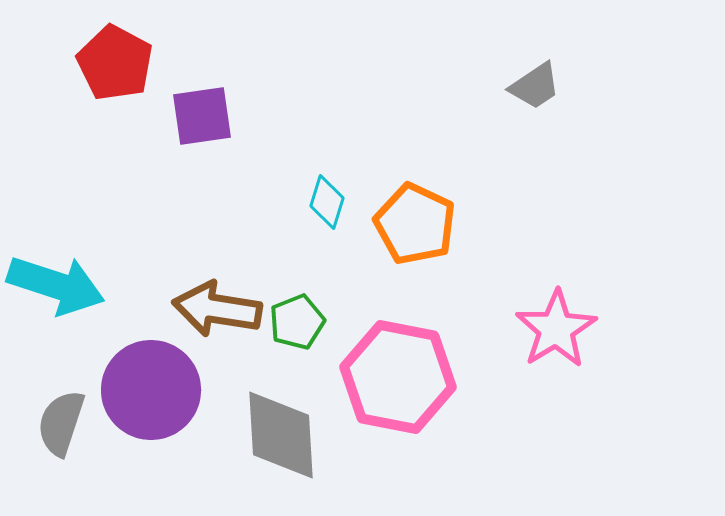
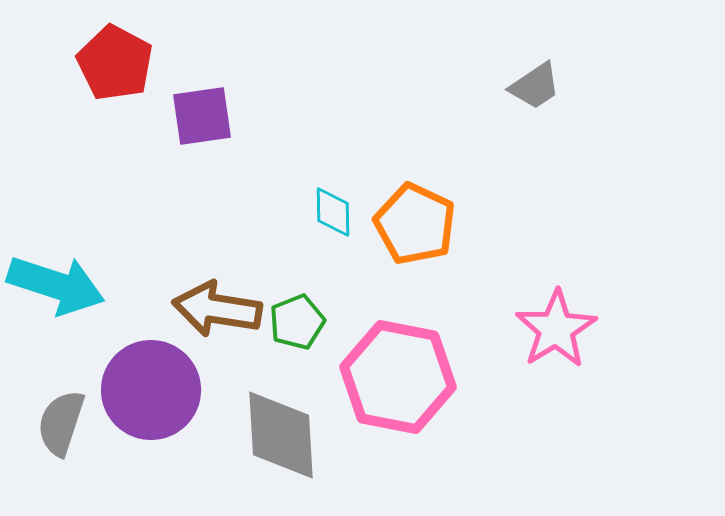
cyan diamond: moved 6 px right, 10 px down; rotated 18 degrees counterclockwise
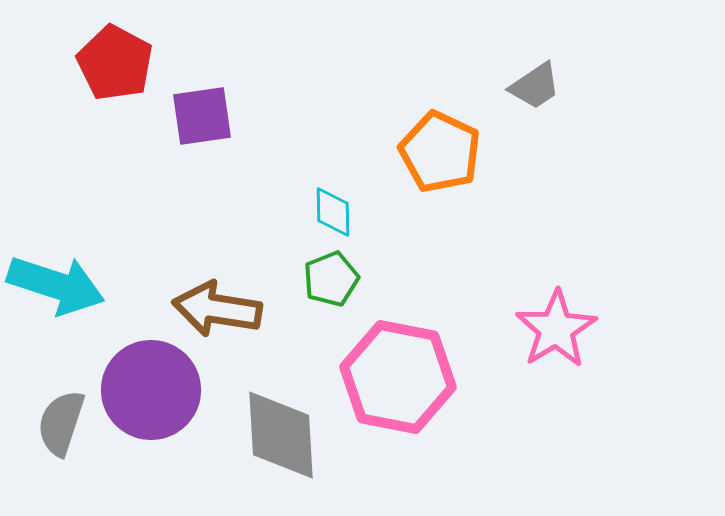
orange pentagon: moved 25 px right, 72 px up
green pentagon: moved 34 px right, 43 px up
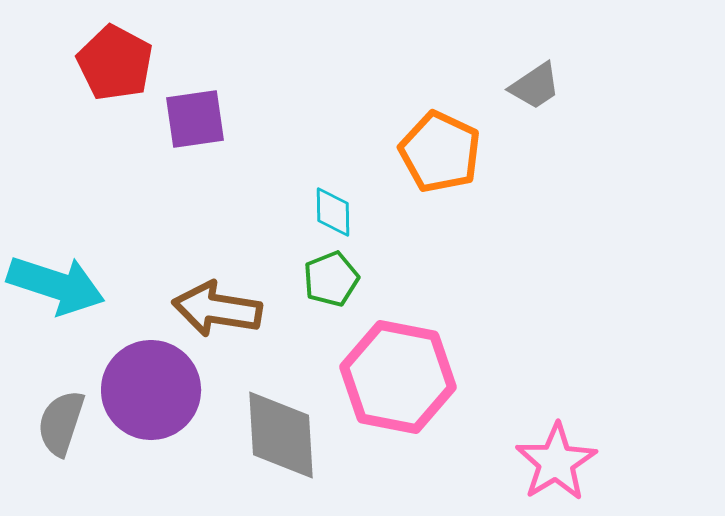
purple square: moved 7 px left, 3 px down
pink star: moved 133 px down
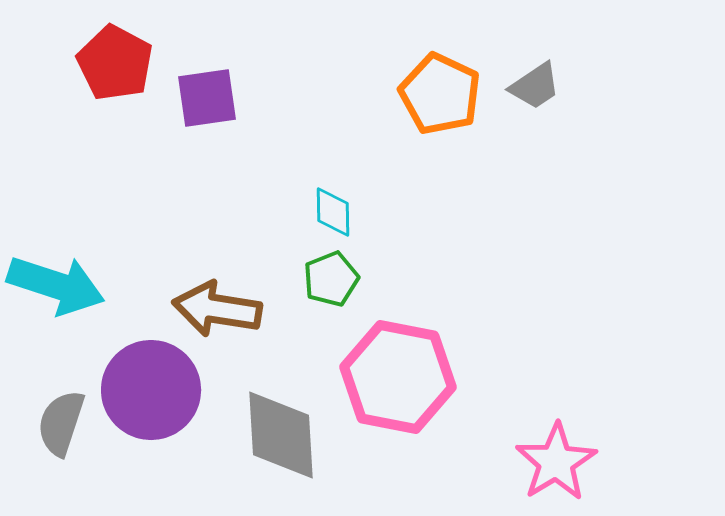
purple square: moved 12 px right, 21 px up
orange pentagon: moved 58 px up
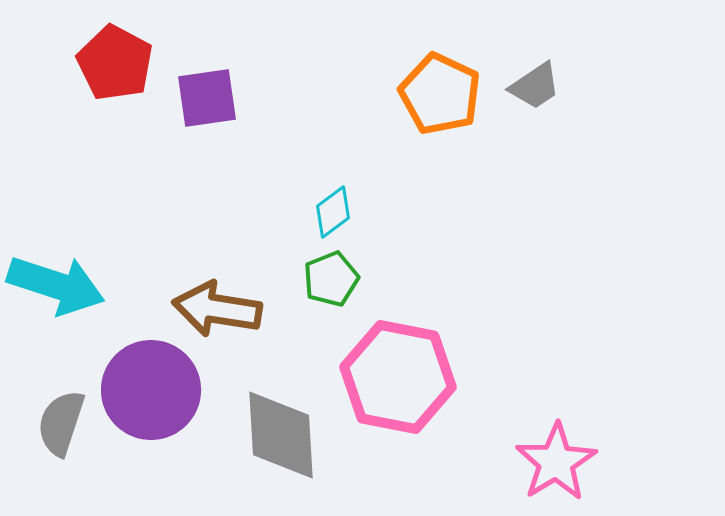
cyan diamond: rotated 54 degrees clockwise
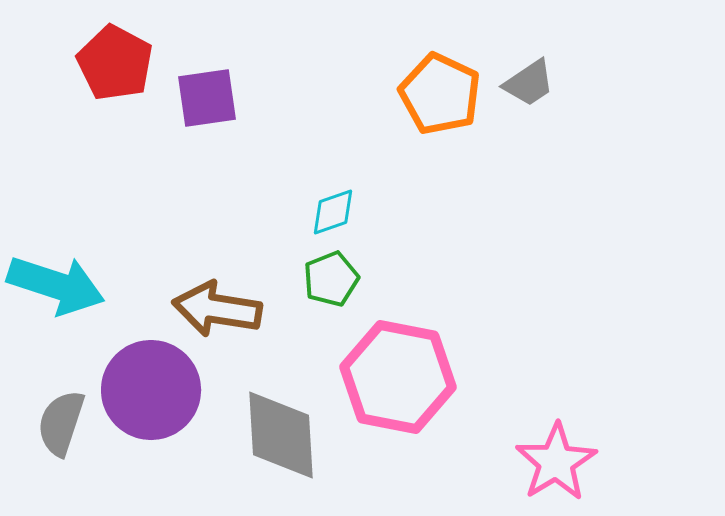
gray trapezoid: moved 6 px left, 3 px up
cyan diamond: rotated 18 degrees clockwise
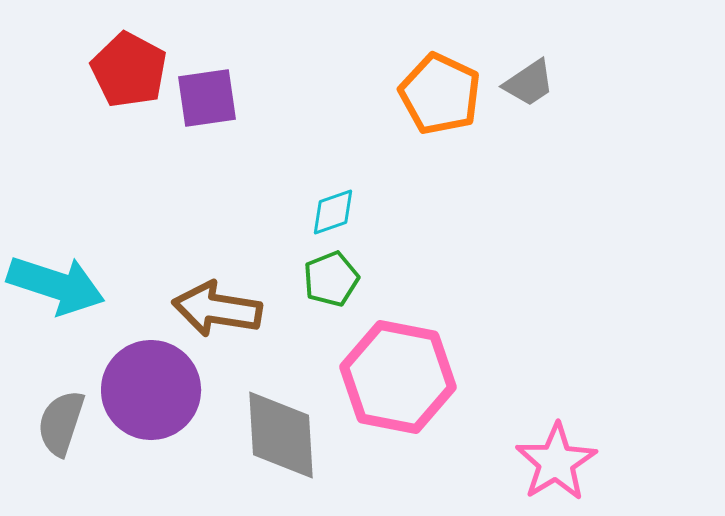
red pentagon: moved 14 px right, 7 px down
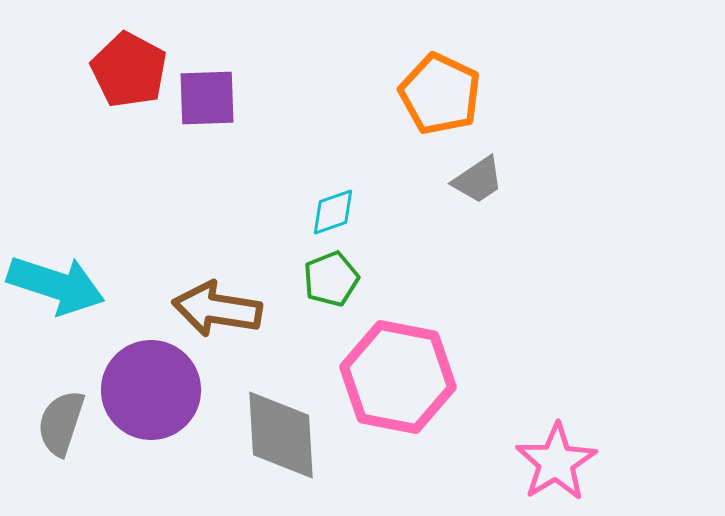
gray trapezoid: moved 51 px left, 97 px down
purple square: rotated 6 degrees clockwise
